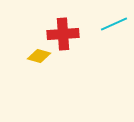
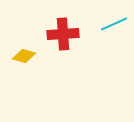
yellow diamond: moved 15 px left
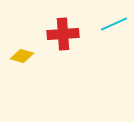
yellow diamond: moved 2 px left
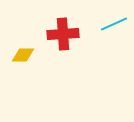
yellow diamond: moved 1 px right, 1 px up; rotated 15 degrees counterclockwise
